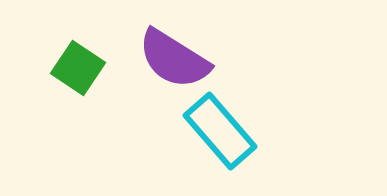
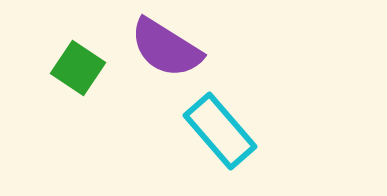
purple semicircle: moved 8 px left, 11 px up
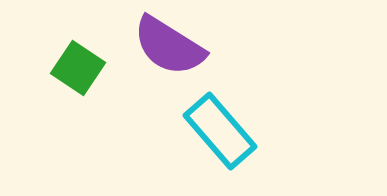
purple semicircle: moved 3 px right, 2 px up
